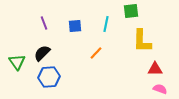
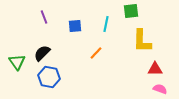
purple line: moved 6 px up
blue hexagon: rotated 15 degrees clockwise
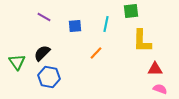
purple line: rotated 40 degrees counterclockwise
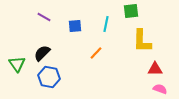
green triangle: moved 2 px down
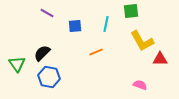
purple line: moved 3 px right, 4 px up
yellow L-shape: rotated 30 degrees counterclockwise
orange line: moved 1 px up; rotated 24 degrees clockwise
red triangle: moved 5 px right, 10 px up
pink semicircle: moved 20 px left, 4 px up
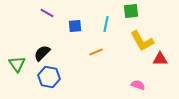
pink semicircle: moved 2 px left
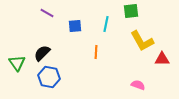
orange line: rotated 64 degrees counterclockwise
red triangle: moved 2 px right
green triangle: moved 1 px up
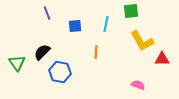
purple line: rotated 40 degrees clockwise
black semicircle: moved 1 px up
blue hexagon: moved 11 px right, 5 px up
